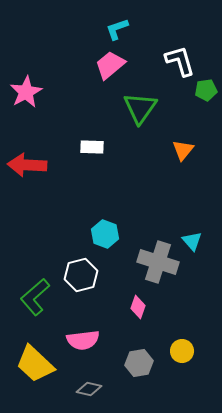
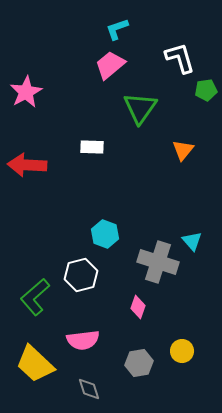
white L-shape: moved 3 px up
gray diamond: rotated 60 degrees clockwise
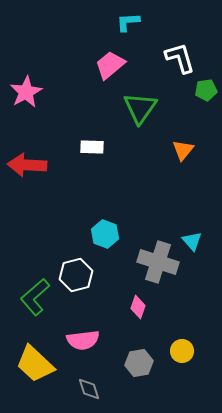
cyan L-shape: moved 11 px right, 7 px up; rotated 15 degrees clockwise
white hexagon: moved 5 px left
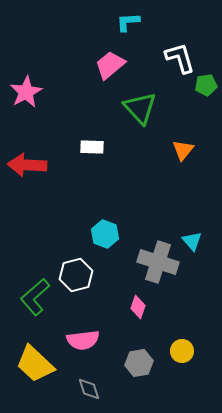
green pentagon: moved 5 px up
green triangle: rotated 18 degrees counterclockwise
